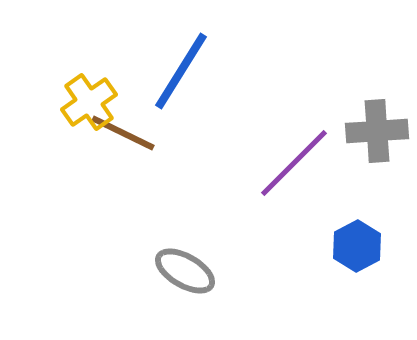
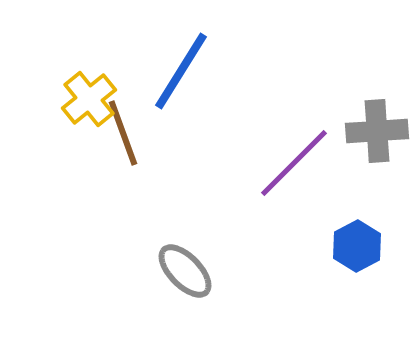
yellow cross: moved 3 px up; rotated 4 degrees counterclockwise
brown line: rotated 44 degrees clockwise
gray ellipse: rotated 16 degrees clockwise
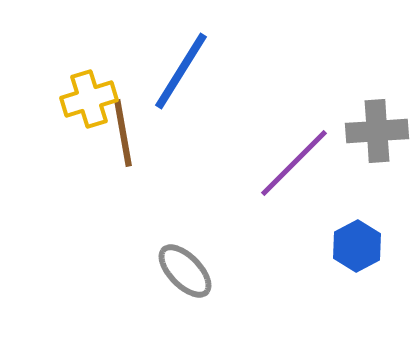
yellow cross: rotated 22 degrees clockwise
brown line: rotated 10 degrees clockwise
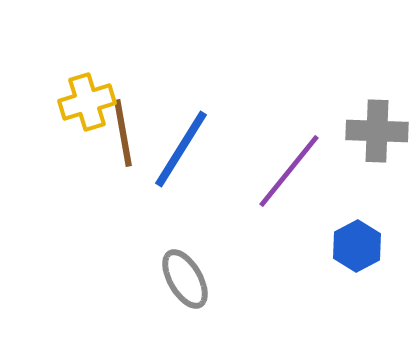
blue line: moved 78 px down
yellow cross: moved 2 px left, 3 px down
gray cross: rotated 6 degrees clockwise
purple line: moved 5 px left, 8 px down; rotated 6 degrees counterclockwise
gray ellipse: moved 8 px down; rotated 14 degrees clockwise
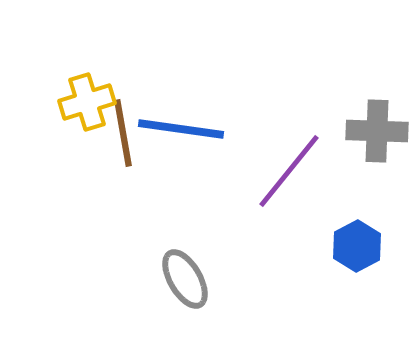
blue line: moved 20 px up; rotated 66 degrees clockwise
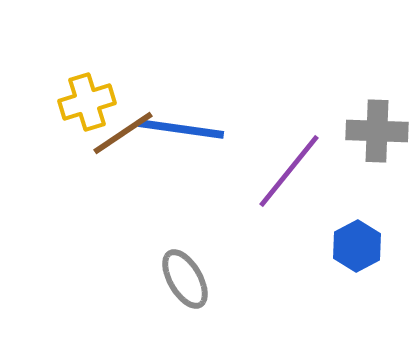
brown line: rotated 66 degrees clockwise
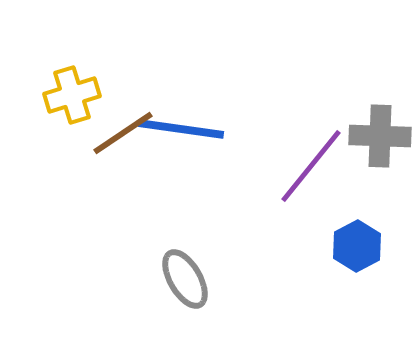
yellow cross: moved 15 px left, 7 px up
gray cross: moved 3 px right, 5 px down
purple line: moved 22 px right, 5 px up
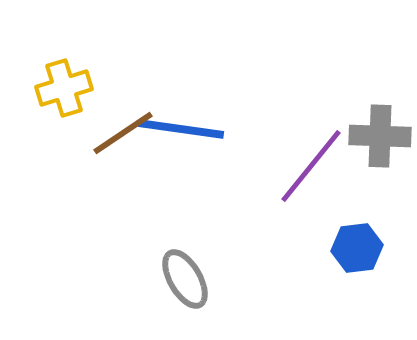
yellow cross: moved 8 px left, 7 px up
blue hexagon: moved 2 px down; rotated 21 degrees clockwise
